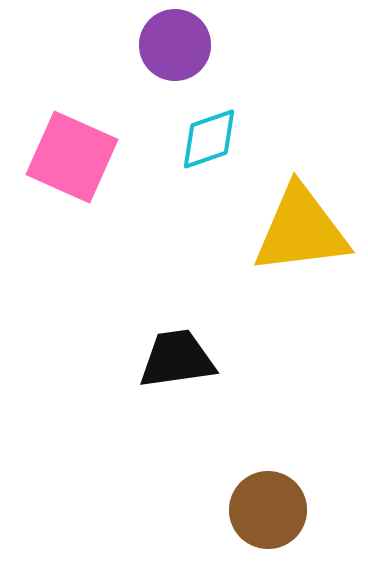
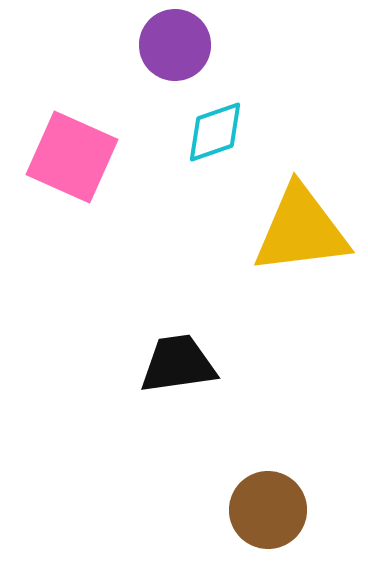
cyan diamond: moved 6 px right, 7 px up
black trapezoid: moved 1 px right, 5 px down
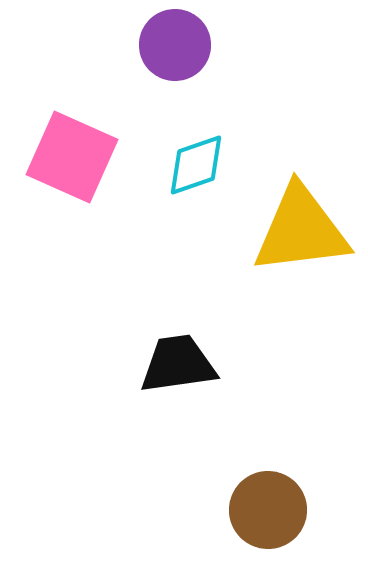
cyan diamond: moved 19 px left, 33 px down
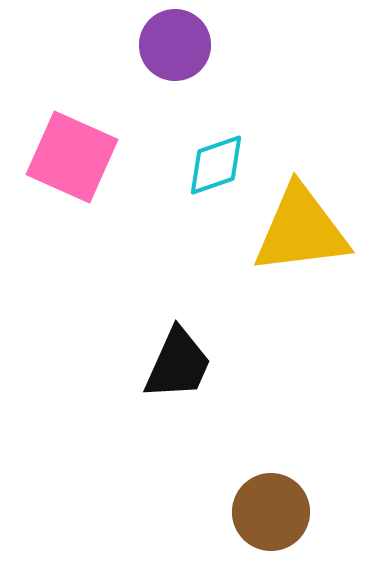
cyan diamond: moved 20 px right
black trapezoid: rotated 122 degrees clockwise
brown circle: moved 3 px right, 2 px down
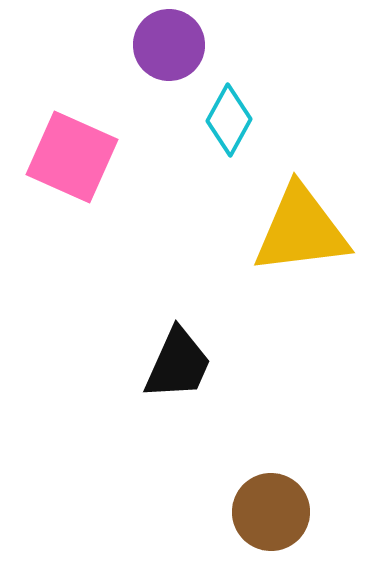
purple circle: moved 6 px left
cyan diamond: moved 13 px right, 45 px up; rotated 42 degrees counterclockwise
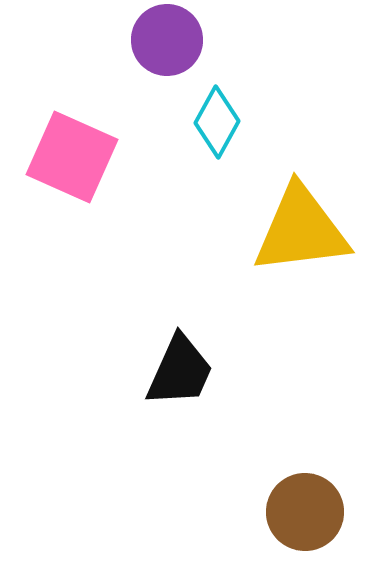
purple circle: moved 2 px left, 5 px up
cyan diamond: moved 12 px left, 2 px down
black trapezoid: moved 2 px right, 7 px down
brown circle: moved 34 px right
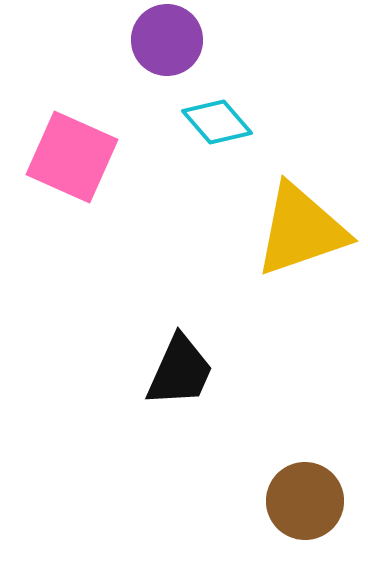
cyan diamond: rotated 70 degrees counterclockwise
yellow triangle: rotated 12 degrees counterclockwise
brown circle: moved 11 px up
